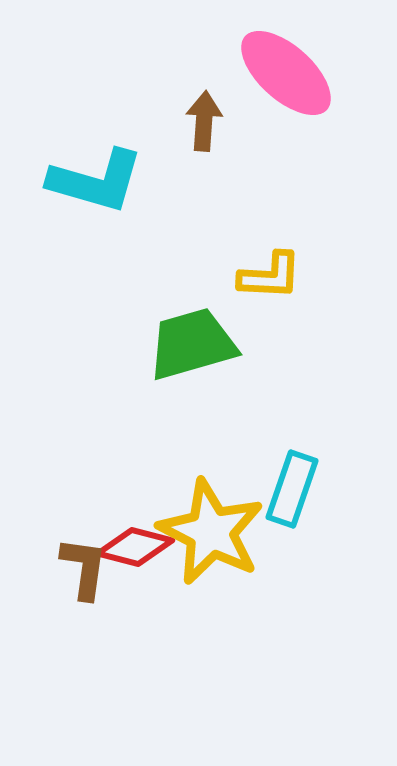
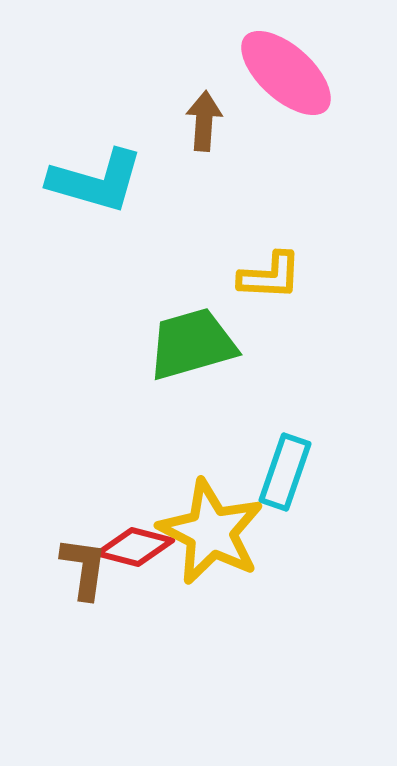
cyan rectangle: moved 7 px left, 17 px up
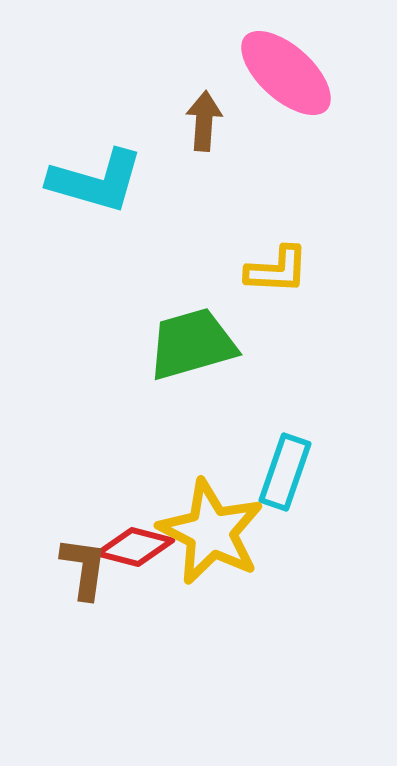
yellow L-shape: moved 7 px right, 6 px up
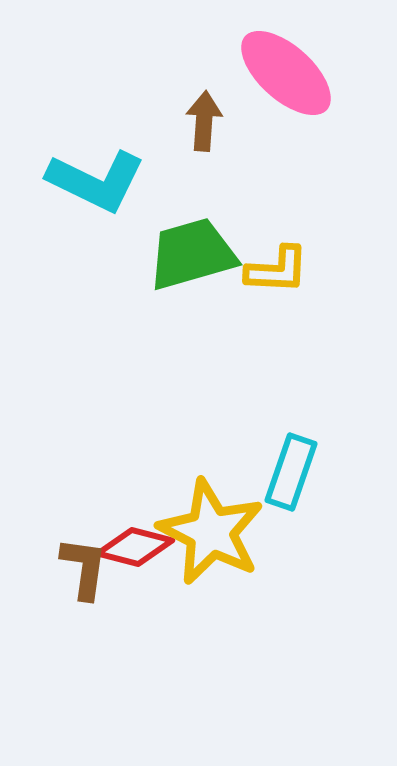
cyan L-shape: rotated 10 degrees clockwise
green trapezoid: moved 90 px up
cyan rectangle: moved 6 px right
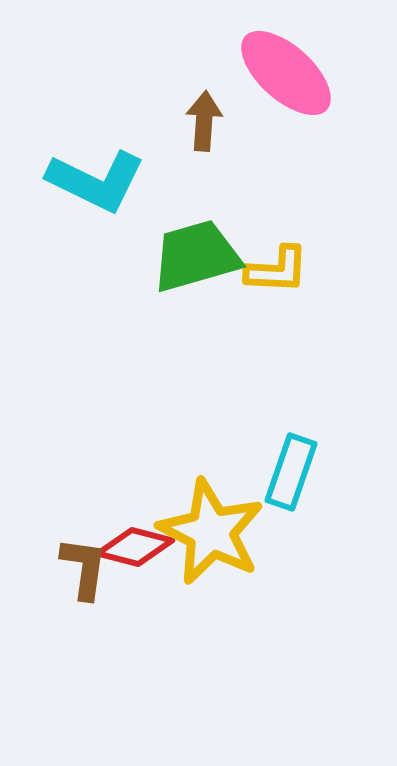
green trapezoid: moved 4 px right, 2 px down
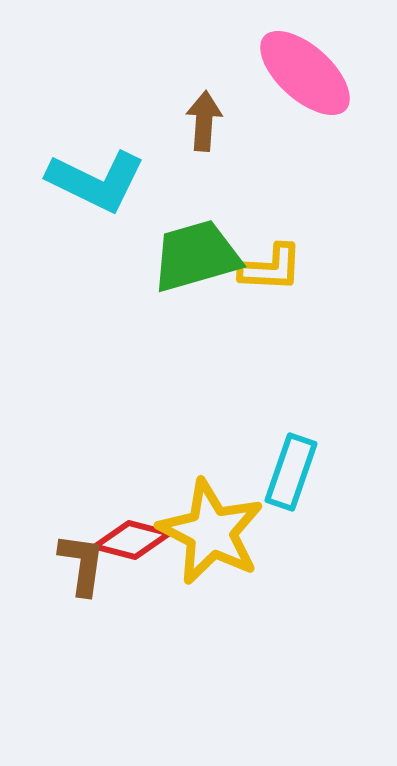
pink ellipse: moved 19 px right
yellow L-shape: moved 6 px left, 2 px up
red diamond: moved 3 px left, 7 px up
brown L-shape: moved 2 px left, 4 px up
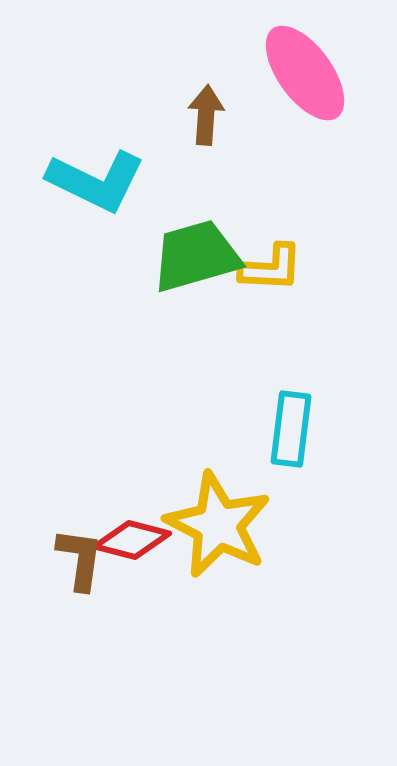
pink ellipse: rotated 12 degrees clockwise
brown arrow: moved 2 px right, 6 px up
cyan rectangle: moved 43 px up; rotated 12 degrees counterclockwise
yellow star: moved 7 px right, 7 px up
brown L-shape: moved 2 px left, 5 px up
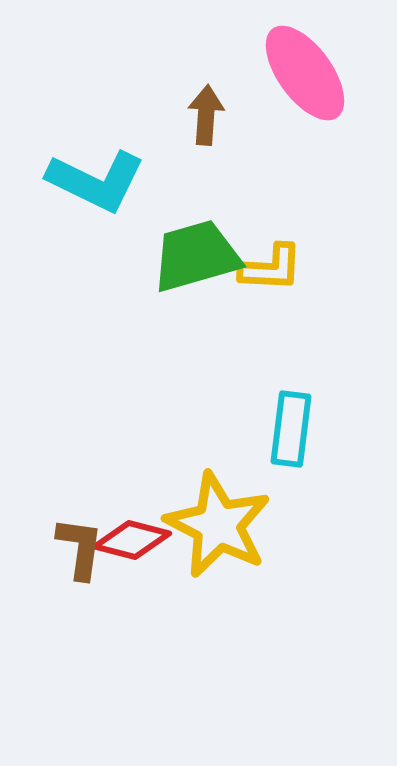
brown L-shape: moved 11 px up
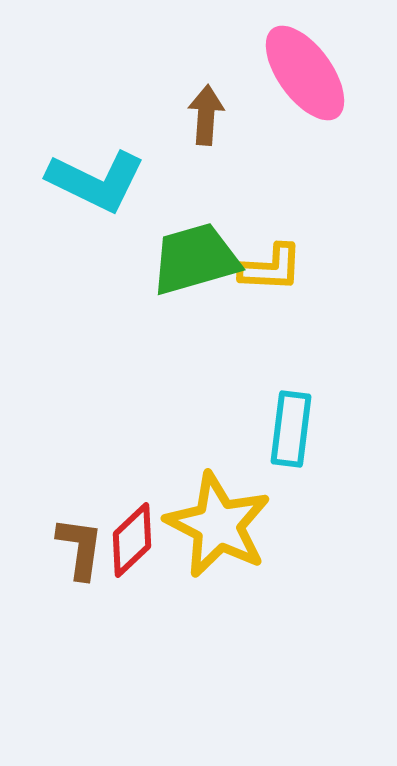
green trapezoid: moved 1 px left, 3 px down
red diamond: rotated 58 degrees counterclockwise
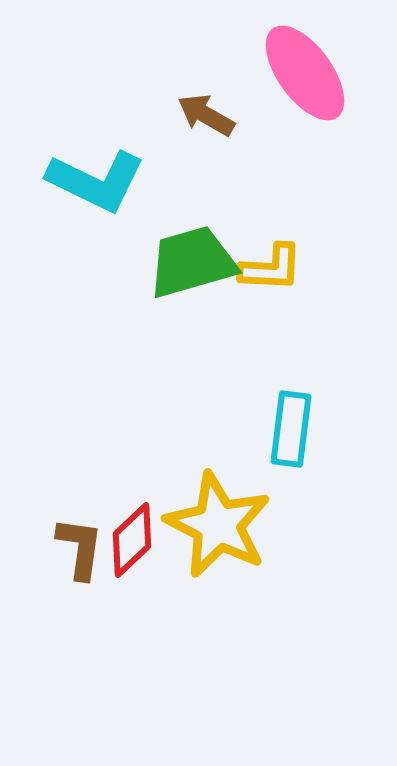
brown arrow: rotated 64 degrees counterclockwise
green trapezoid: moved 3 px left, 3 px down
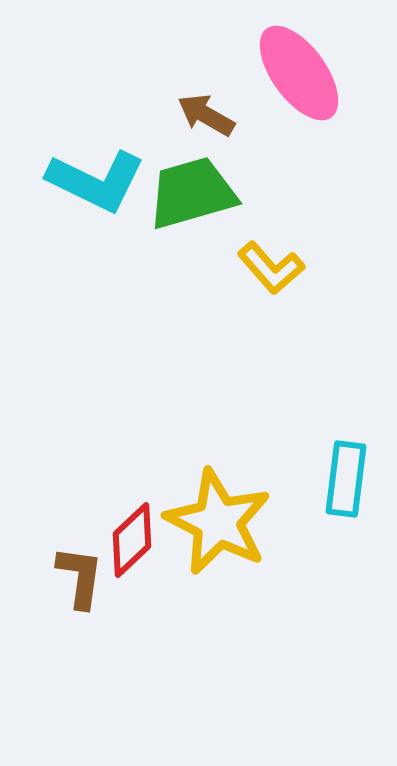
pink ellipse: moved 6 px left
green trapezoid: moved 69 px up
yellow L-shape: rotated 46 degrees clockwise
cyan rectangle: moved 55 px right, 50 px down
yellow star: moved 3 px up
brown L-shape: moved 29 px down
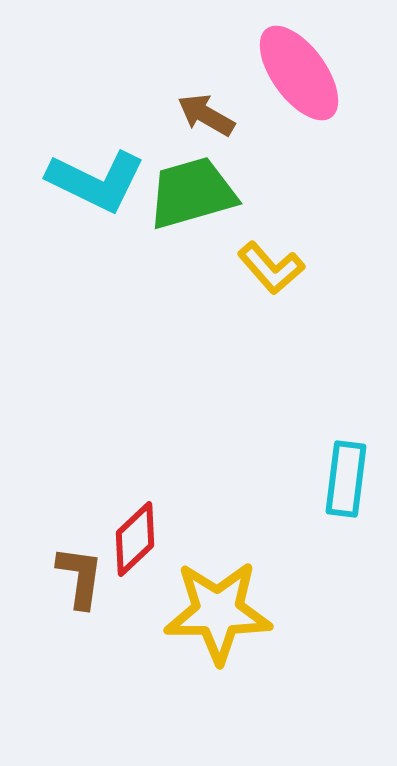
yellow star: moved 90 px down; rotated 27 degrees counterclockwise
red diamond: moved 3 px right, 1 px up
